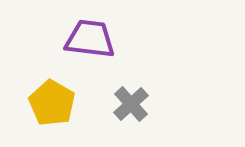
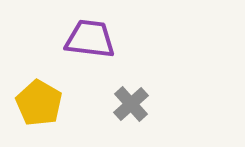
yellow pentagon: moved 13 px left
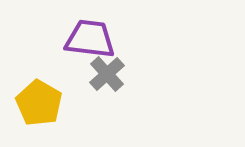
gray cross: moved 24 px left, 30 px up
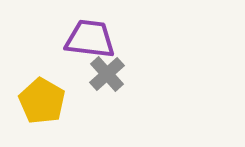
yellow pentagon: moved 3 px right, 2 px up
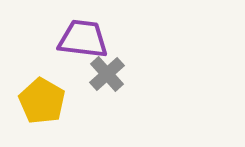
purple trapezoid: moved 7 px left
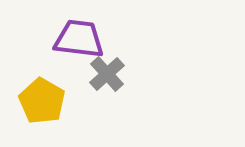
purple trapezoid: moved 4 px left
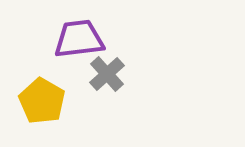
purple trapezoid: rotated 14 degrees counterclockwise
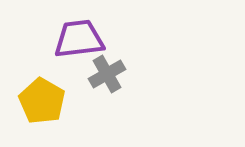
gray cross: rotated 12 degrees clockwise
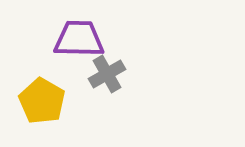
purple trapezoid: rotated 8 degrees clockwise
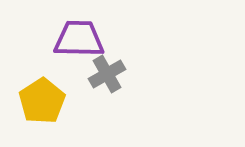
yellow pentagon: rotated 9 degrees clockwise
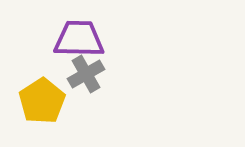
gray cross: moved 21 px left
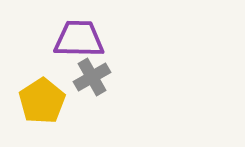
gray cross: moved 6 px right, 3 px down
